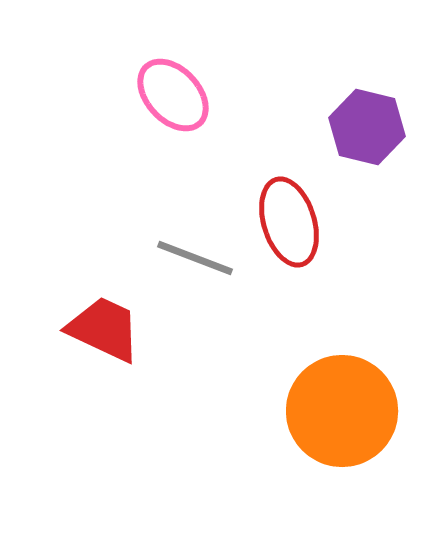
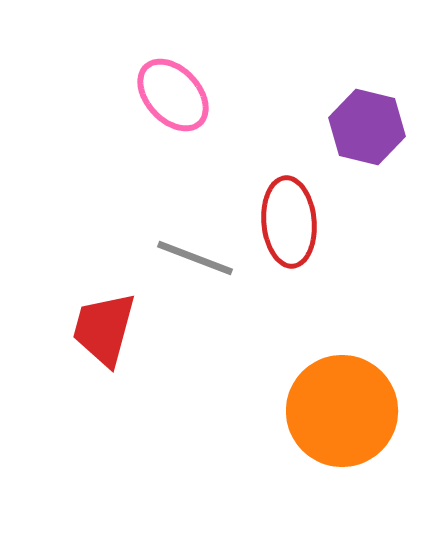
red ellipse: rotated 12 degrees clockwise
red trapezoid: rotated 100 degrees counterclockwise
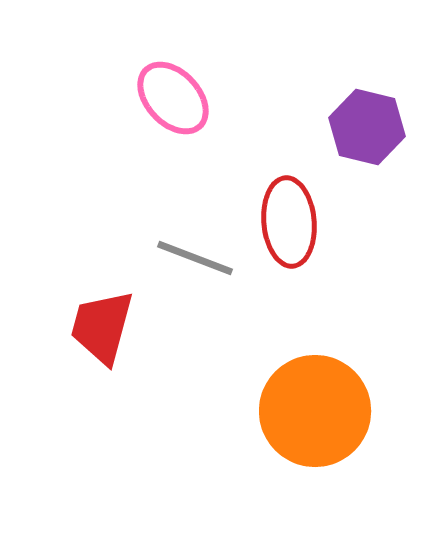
pink ellipse: moved 3 px down
red trapezoid: moved 2 px left, 2 px up
orange circle: moved 27 px left
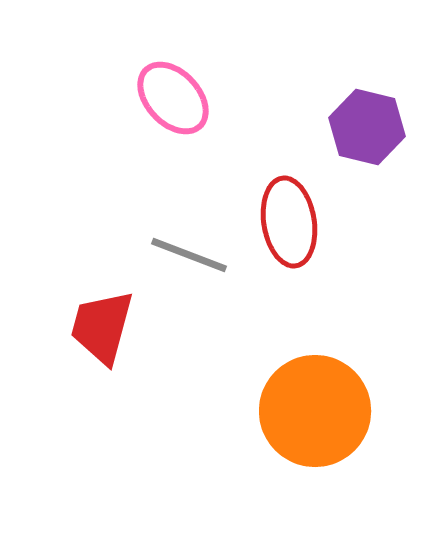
red ellipse: rotated 4 degrees counterclockwise
gray line: moved 6 px left, 3 px up
